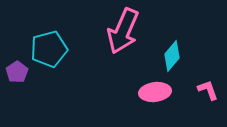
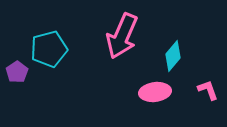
pink arrow: moved 1 px left, 5 px down
cyan diamond: moved 1 px right
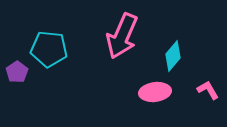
cyan pentagon: rotated 21 degrees clockwise
pink L-shape: rotated 10 degrees counterclockwise
